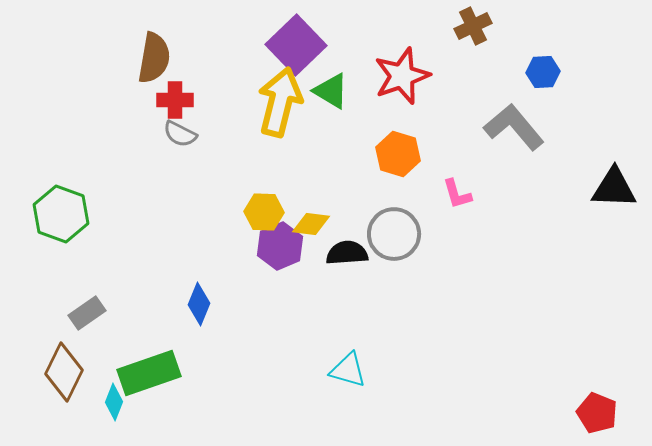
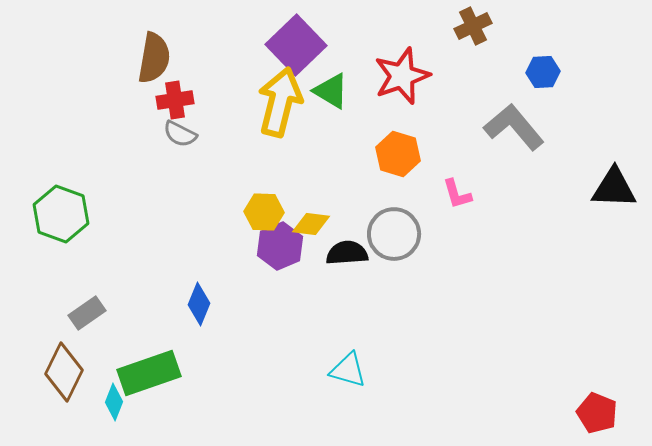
red cross: rotated 9 degrees counterclockwise
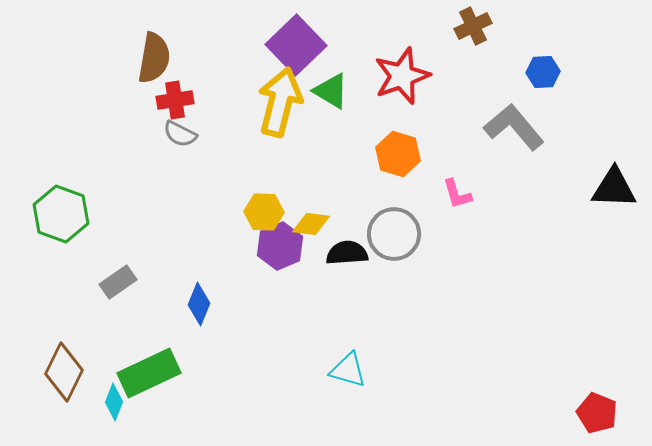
gray rectangle: moved 31 px right, 31 px up
green rectangle: rotated 6 degrees counterclockwise
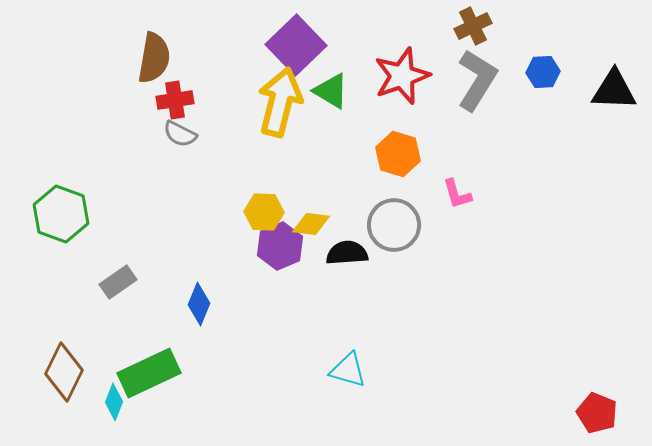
gray L-shape: moved 37 px left, 47 px up; rotated 72 degrees clockwise
black triangle: moved 98 px up
gray circle: moved 9 px up
